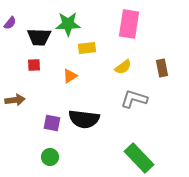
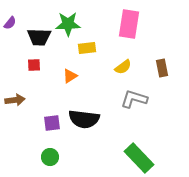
purple square: rotated 18 degrees counterclockwise
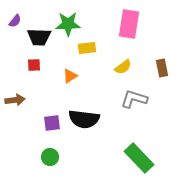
purple semicircle: moved 5 px right, 2 px up
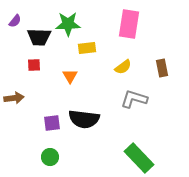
orange triangle: rotated 28 degrees counterclockwise
brown arrow: moved 1 px left, 2 px up
